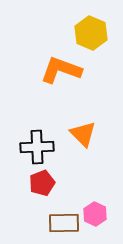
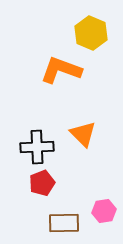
pink hexagon: moved 9 px right, 3 px up; rotated 25 degrees clockwise
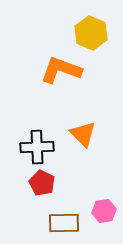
red pentagon: rotated 25 degrees counterclockwise
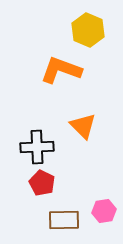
yellow hexagon: moved 3 px left, 3 px up
orange triangle: moved 8 px up
brown rectangle: moved 3 px up
